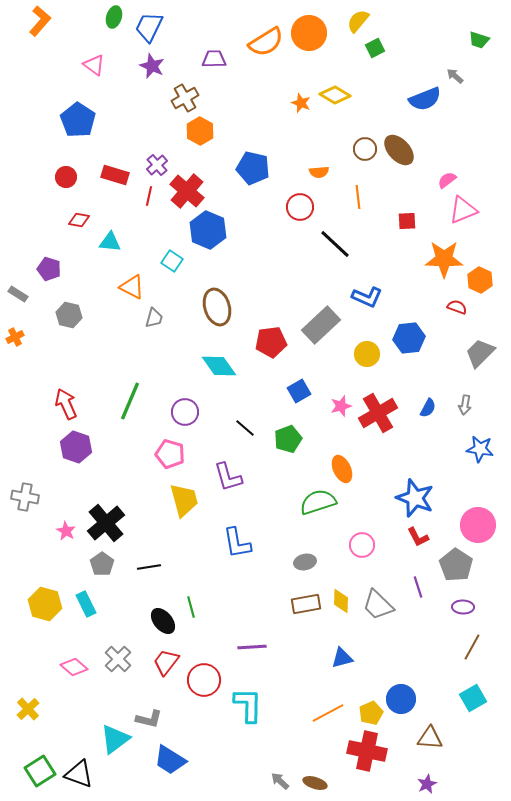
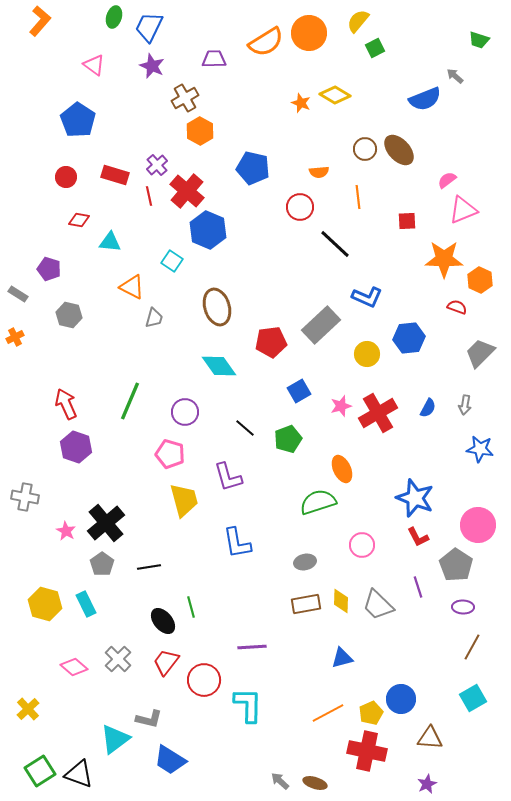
red line at (149, 196): rotated 24 degrees counterclockwise
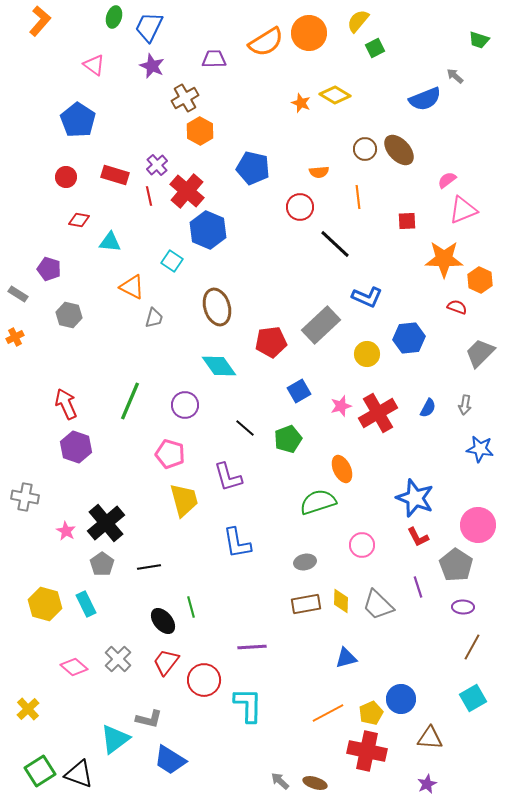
purple circle at (185, 412): moved 7 px up
blue triangle at (342, 658): moved 4 px right
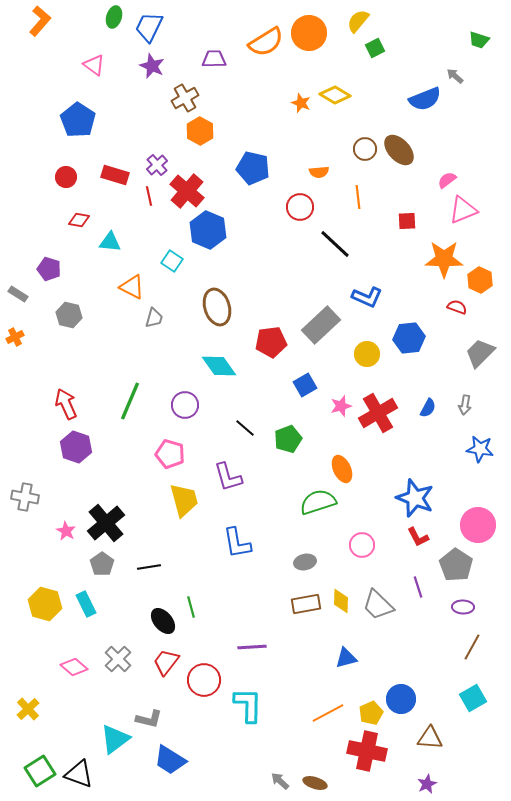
blue square at (299, 391): moved 6 px right, 6 px up
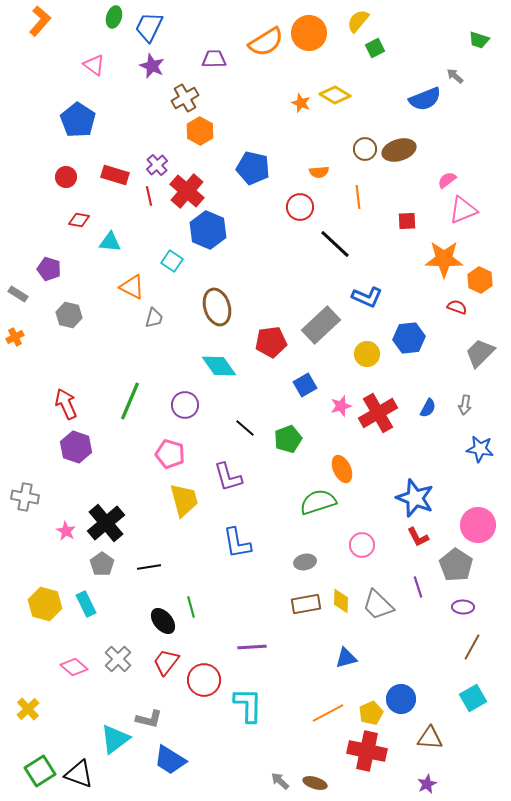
brown ellipse at (399, 150): rotated 64 degrees counterclockwise
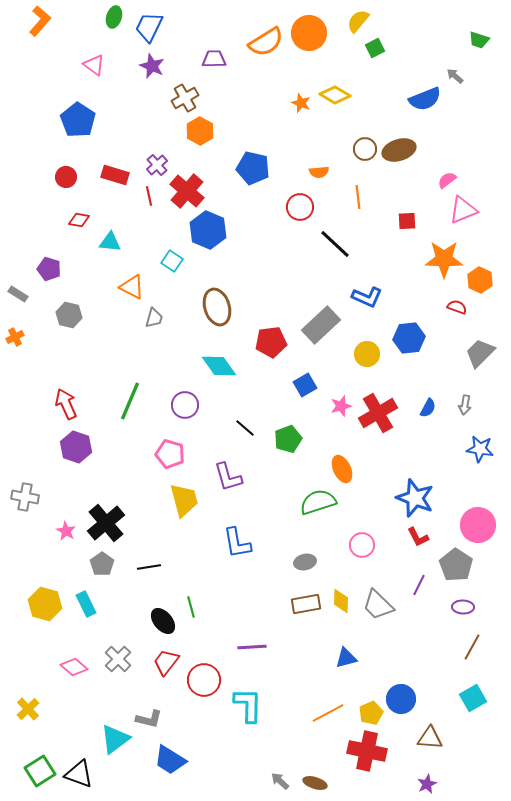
purple line at (418, 587): moved 1 px right, 2 px up; rotated 45 degrees clockwise
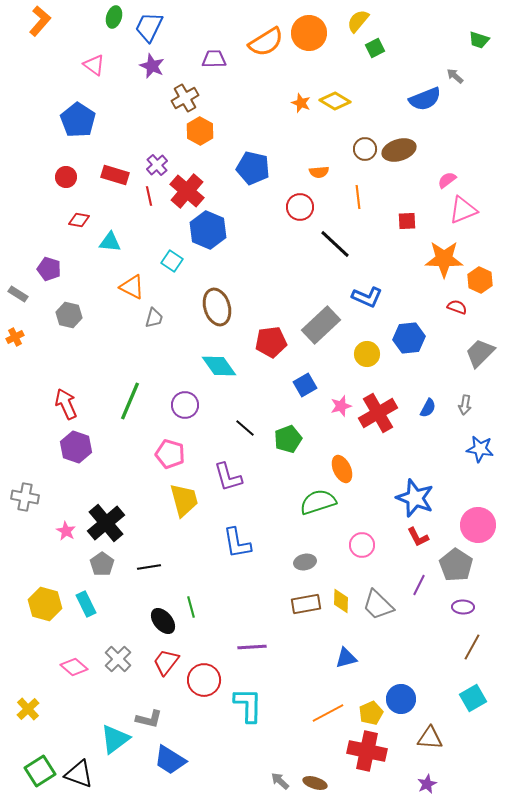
yellow diamond at (335, 95): moved 6 px down
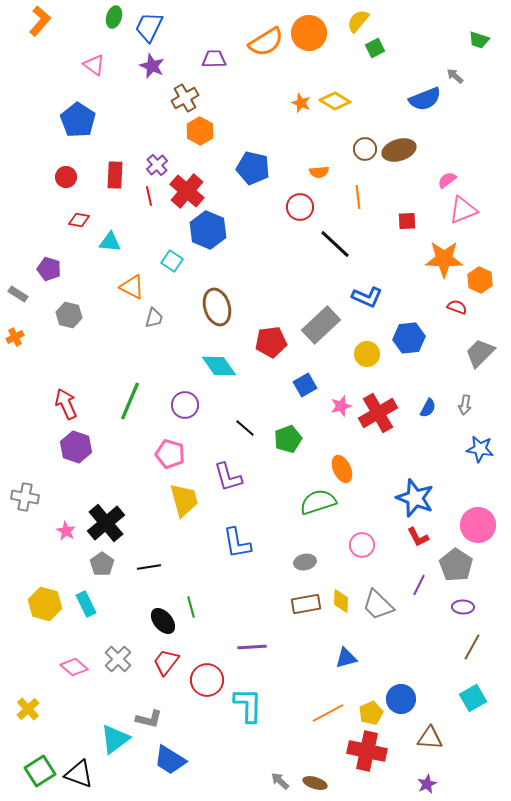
red rectangle at (115, 175): rotated 76 degrees clockwise
red circle at (204, 680): moved 3 px right
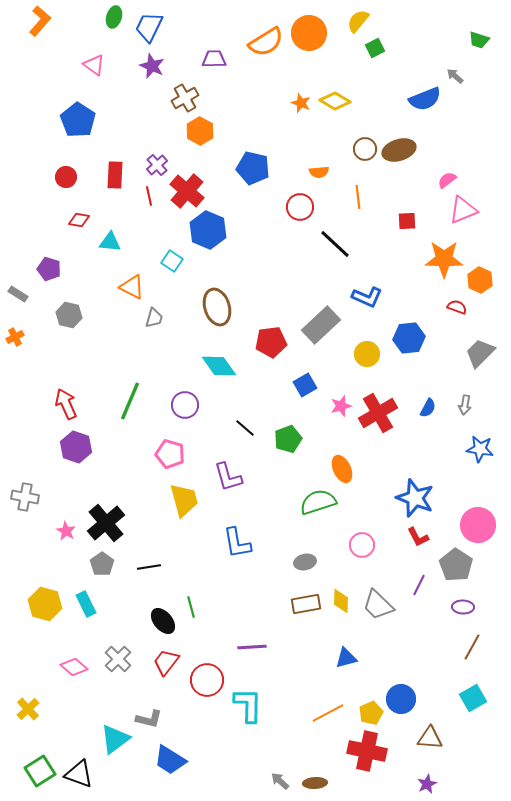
brown ellipse at (315, 783): rotated 20 degrees counterclockwise
